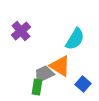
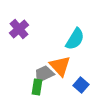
purple cross: moved 2 px left, 2 px up
orange triangle: rotated 15 degrees clockwise
blue square: moved 2 px left, 1 px down
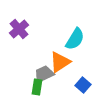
orange triangle: moved 4 px up; rotated 40 degrees clockwise
blue square: moved 2 px right
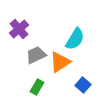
gray trapezoid: moved 8 px left, 19 px up
green rectangle: rotated 21 degrees clockwise
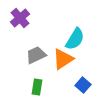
purple cross: moved 1 px right, 11 px up
orange triangle: moved 3 px right, 3 px up
green rectangle: rotated 21 degrees counterclockwise
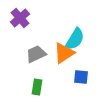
gray trapezoid: moved 1 px up
orange triangle: moved 1 px right, 6 px up
blue square: moved 2 px left, 8 px up; rotated 35 degrees counterclockwise
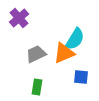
purple cross: moved 1 px left
orange triangle: rotated 10 degrees clockwise
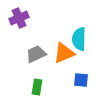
purple cross: rotated 18 degrees clockwise
cyan semicircle: moved 4 px right; rotated 150 degrees clockwise
blue square: moved 3 px down
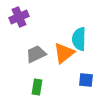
purple cross: moved 1 px up
orange triangle: rotated 15 degrees counterclockwise
blue square: moved 5 px right
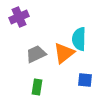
blue square: moved 1 px left
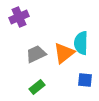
cyan semicircle: moved 2 px right, 4 px down
green rectangle: rotated 42 degrees clockwise
